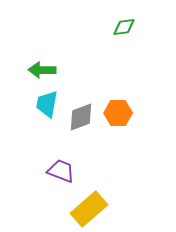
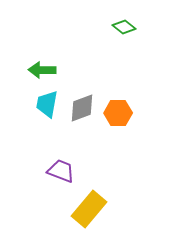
green diamond: rotated 45 degrees clockwise
gray diamond: moved 1 px right, 9 px up
yellow rectangle: rotated 9 degrees counterclockwise
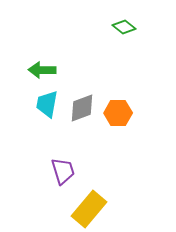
purple trapezoid: moved 2 px right; rotated 52 degrees clockwise
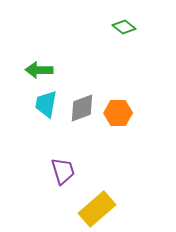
green arrow: moved 3 px left
cyan trapezoid: moved 1 px left
yellow rectangle: moved 8 px right; rotated 9 degrees clockwise
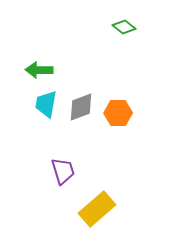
gray diamond: moved 1 px left, 1 px up
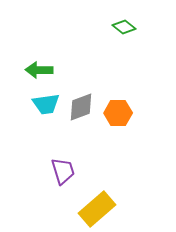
cyan trapezoid: rotated 108 degrees counterclockwise
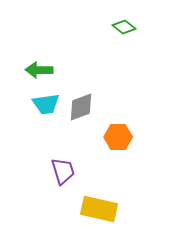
orange hexagon: moved 24 px down
yellow rectangle: moved 2 px right; rotated 54 degrees clockwise
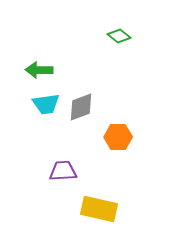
green diamond: moved 5 px left, 9 px down
purple trapezoid: rotated 76 degrees counterclockwise
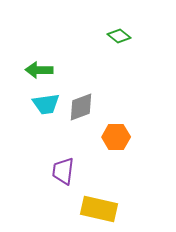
orange hexagon: moved 2 px left
purple trapezoid: rotated 80 degrees counterclockwise
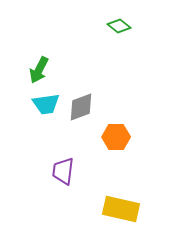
green diamond: moved 10 px up
green arrow: rotated 64 degrees counterclockwise
yellow rectangle: moved 22 px right
